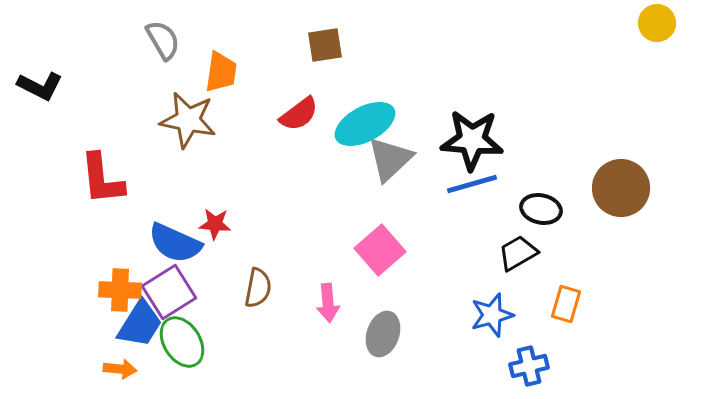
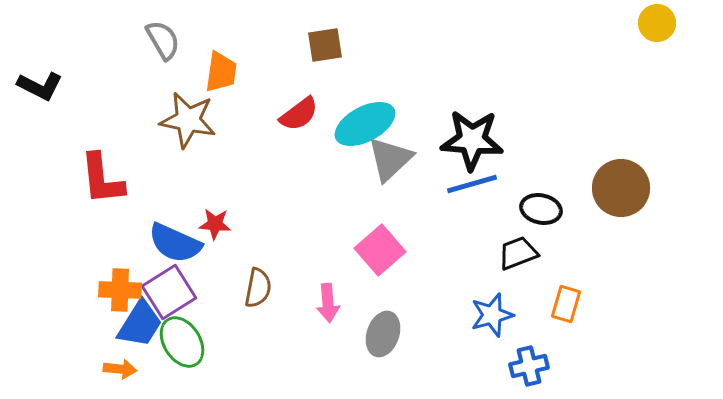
black trapezoid: rotated 9 degrees clockwise
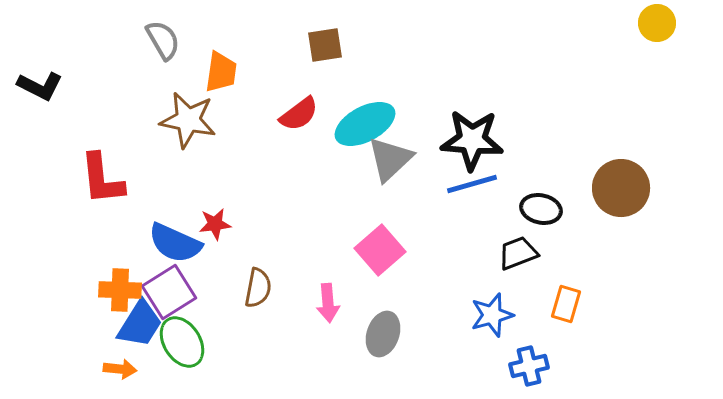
red star: rotated 12 degrees counterclockwise
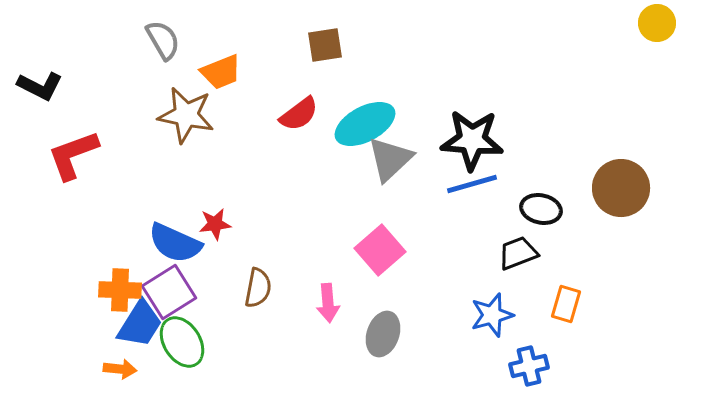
orange trapezoid: rotated 60 degrees clockwise
brown star: moved 2 px left, 5 px up
red L-shape: moved 29 px left, 24 px up; rotated 76 degrees clockwise
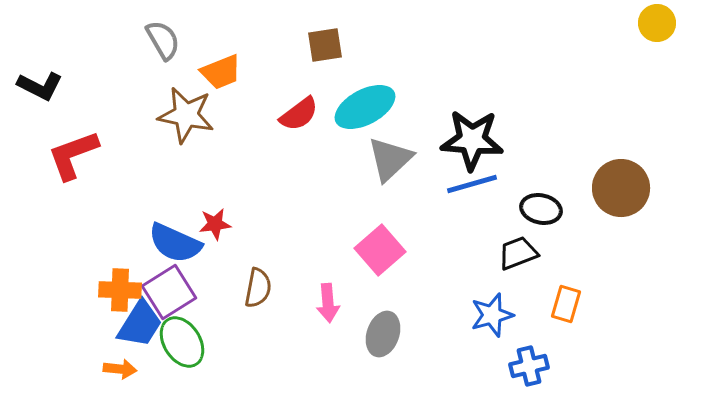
cyan ellipse: moved 17 px up
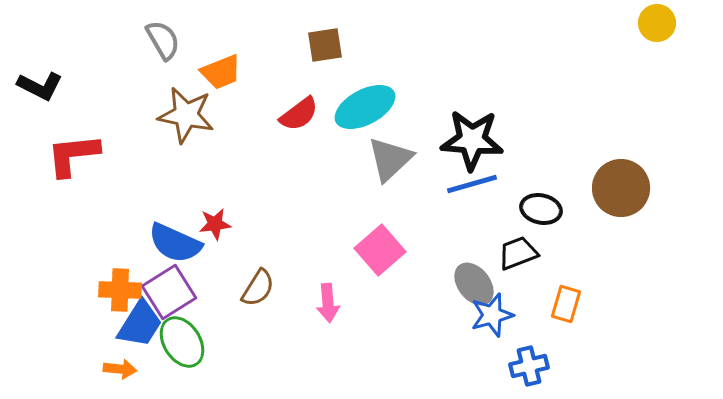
red L-shape: rotated 14 degrees clockwise
brown semicircle: rotated 21 degrees clockwise
gray ellipse: moved 91 px right, 50 px up; rotated 57 degrees counterclockwise
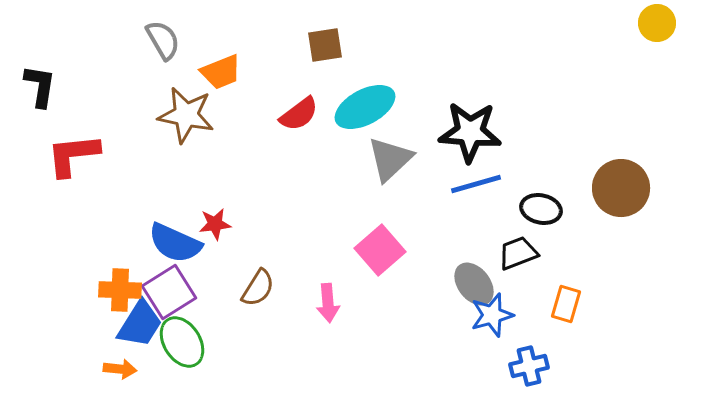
black L-shape: rotated 108 degrees counterclockwise
black star: moved 2 px left, 8 px up
blue line: moved 4 px right
